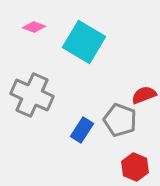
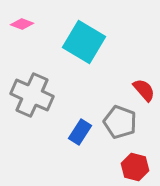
pink diamond: moved 12 px left, 3 px up
red semicircle: moved 5 px up; rotated 70 degrees clockwise
gray pentagon: moved 2 px down
blue rectangle: moved 2 px left, 2 px down
red hexagon: rotated 8 degrees counterclockwise
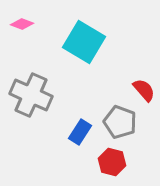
gray cross: moved 1 px left
red hexagon: moved 23 px left, 5 px up
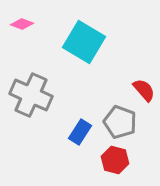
red hexagon: moved 3 px right, 2 px up
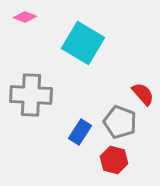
pink diamond: moved 3 px right, 7 px up
cyan square: moved 1 px left, 1 px down
red semicircle: moved 1 px left, 4 px down
gray cross: rotated 21 degrees counterclockwise
red hexagon: moved 1 px left
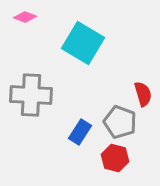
red semicircle: rotated 25 degrees clockwise
red hexagon: moved 1 px right, 2 px up
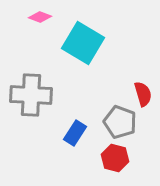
pink diamond: moved 15 px right
blue rectangle: moved 5 px left, 1 px down
